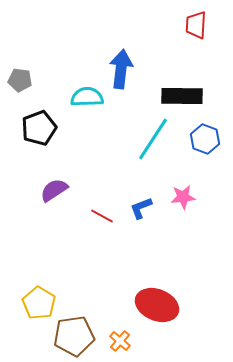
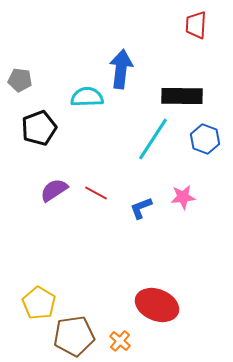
red line: moved 6 px left, 23 px up
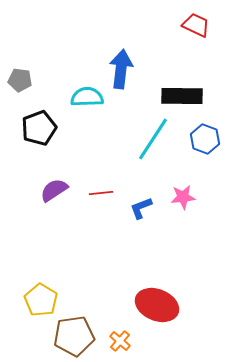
red trapezoid: rotated 112 degrees clockwise
red line: moved 5 px right; rotated 35 degrees counterclockwise
yellow pentagon: moved 2 px right, 3 px up
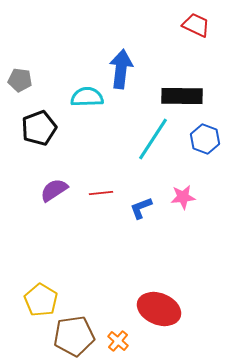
red ellipse: moved 2 px right, 4 px down
orange cross: moved 2 px left
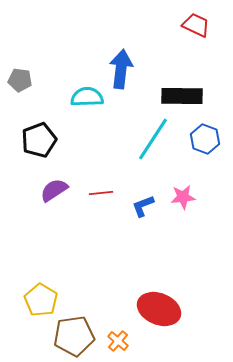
black pentagon: moved 12 px down
blue L-shape: moved 2 px right, 2 px up
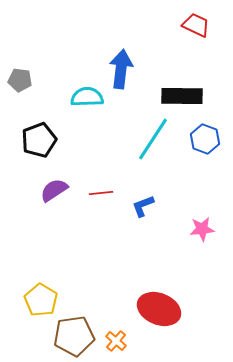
pink star: moved 19 px right, 32 px down
orange cross: moved 2 px left
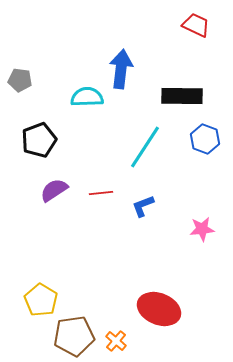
cyan line: moved 8 px left, 8 px down
